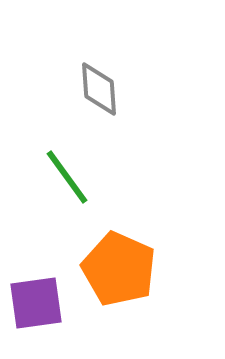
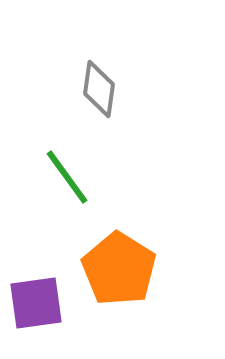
gray diamond: rotated 12 degrees clockwise
orange pentagon: rotated 8 degrees clockwise
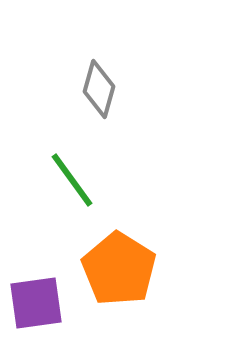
gray diamond: rotated 8 degrees clockwise
green line: moved 5 px right, 3 px down
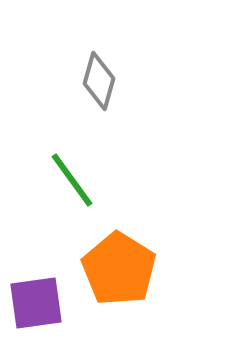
gray diamond: moved 8 px up
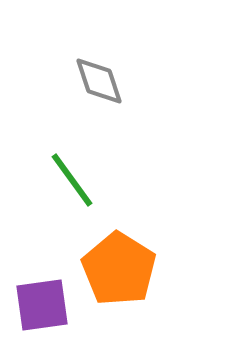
gray diamond: rotated 34 degrees counterclockwise
purple square: moved 6 px right, 2 px down
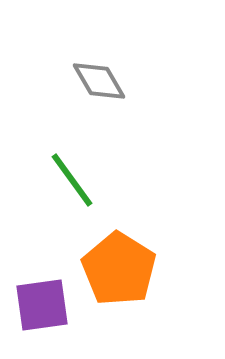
gray diamond: rotated 12 degrees counterclockwise
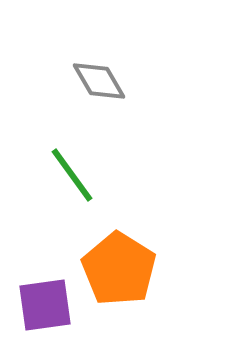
green line: moved 5 px up
purple square: moved 3 px right
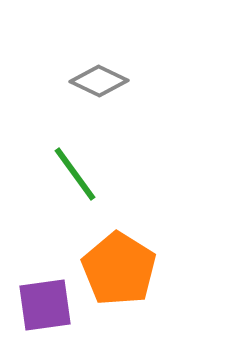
gray diamond: rotated 34 degrees counterclockwise
green line: moved 3 px right, 1 px up
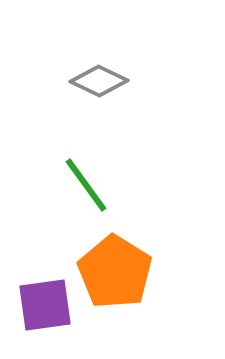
green line: moved 11 px right, 11 px down
orange pentagon: moved 4 px left, 3 px down
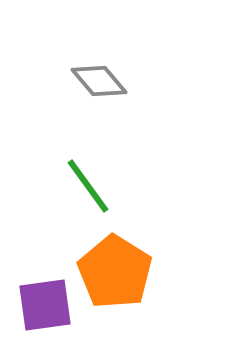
gray diamond: rotated 24 degrees clockwise
green line: moved 2 px right, 1 px down
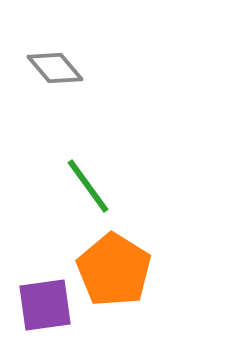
gray diamond: moved 44 px left, 13 px up
orange pentagon: moved 1 px left, 2 px up
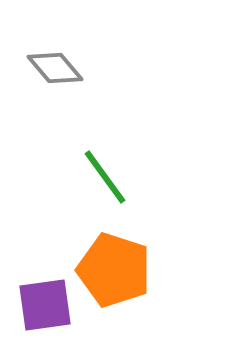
green line: moved 17 px right, 9 px up
orange pentagon: rotated 14 degrees counterclockwise
